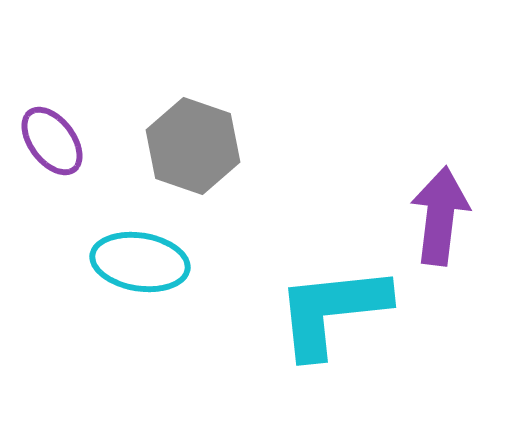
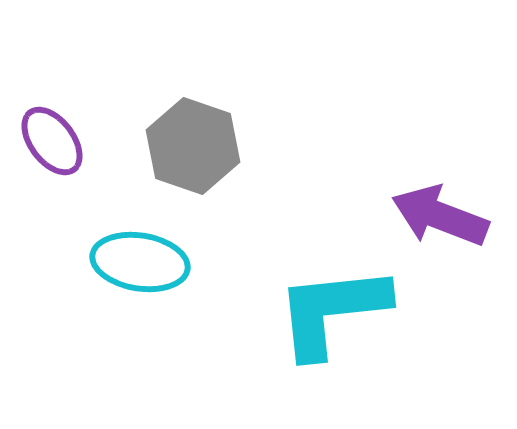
purple arrow: rotated 76 degrees counterclockwise
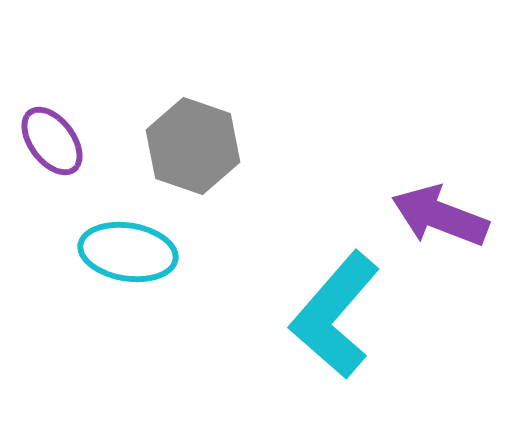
cyan ellipse: moved 12 px left, 10 px up
cyan L-shape: moved 3 px right, 4 px down; rotated 43 degrees counterclockwise
